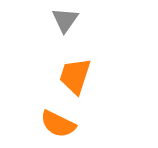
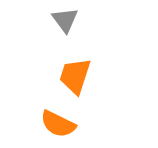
gray triangle: rotated 12 degrees counterclockwise
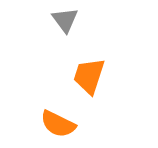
orange trapezoid: moved 14 px right
